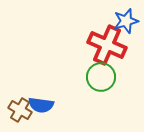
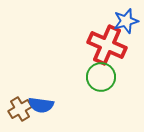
brown cross: moved 1 px up; rotated 30 degrees clockwise
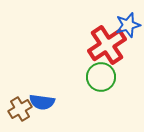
blue star: moved 2 px right, 4 px down
red cross: rotated 33 degrees clockwise
blue semicircle: moved 1 px right, 3 px up
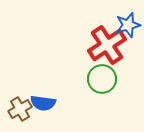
green circle: moved 1 px right, 2 px down
blue semicircle: moved 1 px right, 1 px down
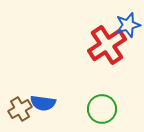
green circle: moved 30 px down
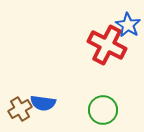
blue star: rotated 25 degrees counterclockwise
red cross: rotated 30 degrees counterclockwise
green circle: moved 1 px right, 1 px down
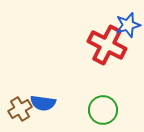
blue star: rotated 25 degrees clockwise
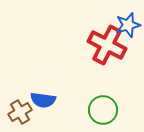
blue semicircle: moved 3 px up
brown cross: moved 3 px down
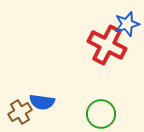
blue star: moved 1 px left, 1 px up
blue semicircle: moved 1 px left, 2 px down
green circle: moved 2 px left, 4 px down
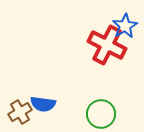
blue star: moved 2 px left, 2 px down; rotated 15 degrees counterclockwise
blue semicircle: moved 1 px right, 2 px down
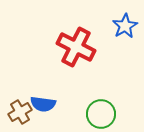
red cross: moved 31 px left, 2 px down
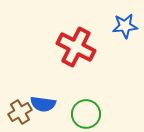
blue star: rotated 25 degrees clockwise
green circle: moved 15 px left
